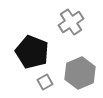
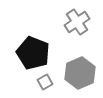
gray cross: moved 6 px right
black pentagon: moved 1 px right, 1 px down
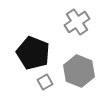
gray hexagon: moved 1 px left, 2 px up; rotated 16 degrees counterclockwise
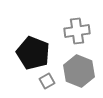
gray cross: moved 9 px down; rotated 25 degrees clockwise
gray square: moved 2 px right, 1 px up
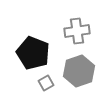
gray hexagon: rotated 20 degrees clockwise
gray square: moved 1 px left, 2 px down
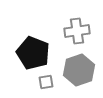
gray hexagon: moved 1 px up
gray square: moved 1 px up; rotated 21 degrees clockwise
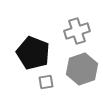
gray cross: rotated 10 degrees counterclockwise
gray hexagon: moved 3 px right, 1 px up
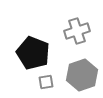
gray hexagon: moved 6 px down
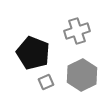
gray hexagon: rotated 8 degrees counterclockwise
gray square: rotated 14 degrees counterclockwise
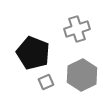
gray cross: moved 2 px up
